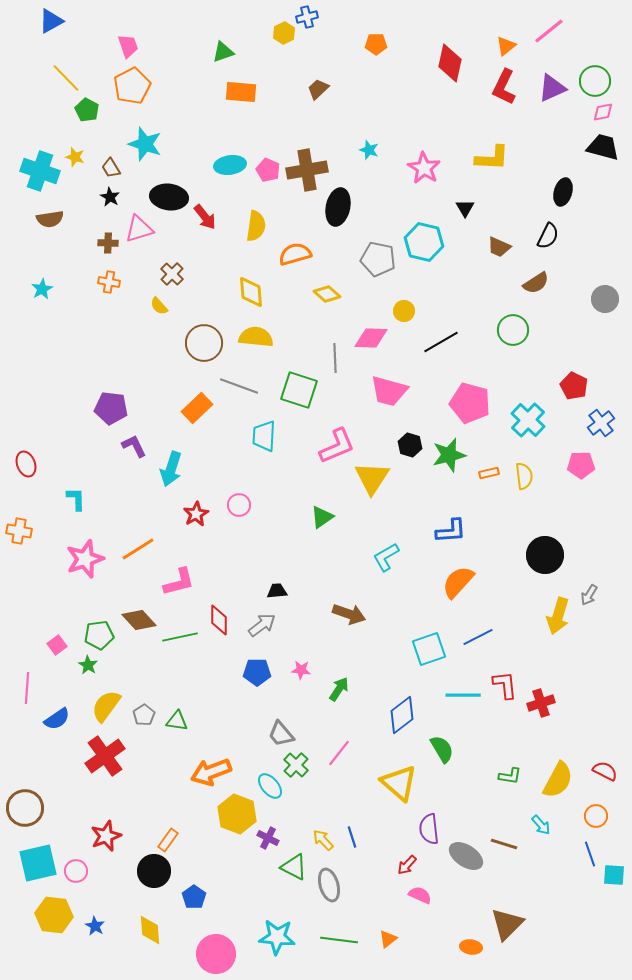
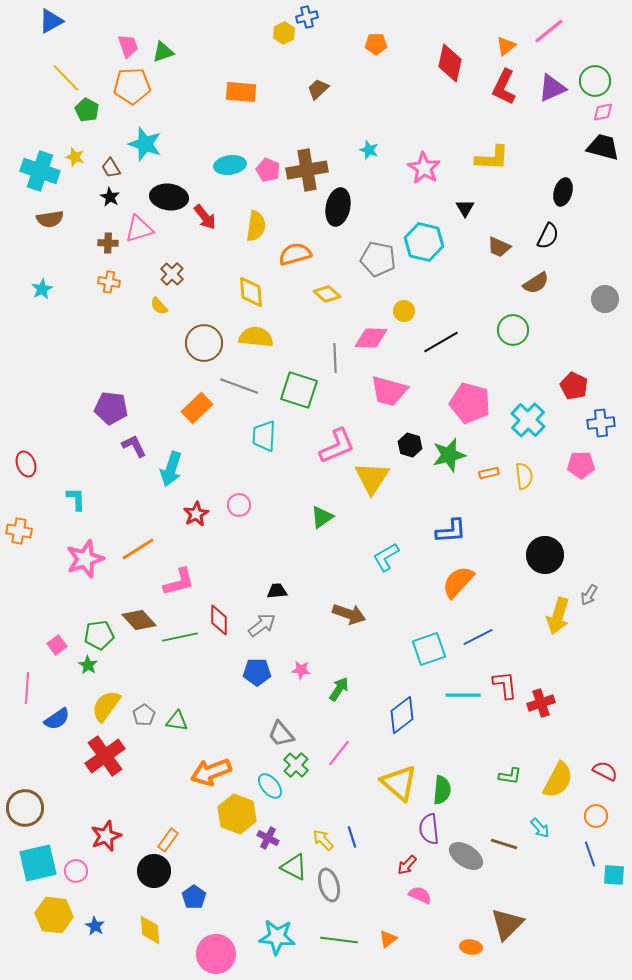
green triangle at (223, 52): moved 60 px left
orange pentagon at (132, 86): rotated 24 degrees clockwise
blue cross at (601, 423): rotated 32 degrees clockwise
green semicircle at (442, 749): moved 41 px down; rotated 36 degrees clockwise
cyan arrow at (541, 825): moved 1 px left, 3 px down
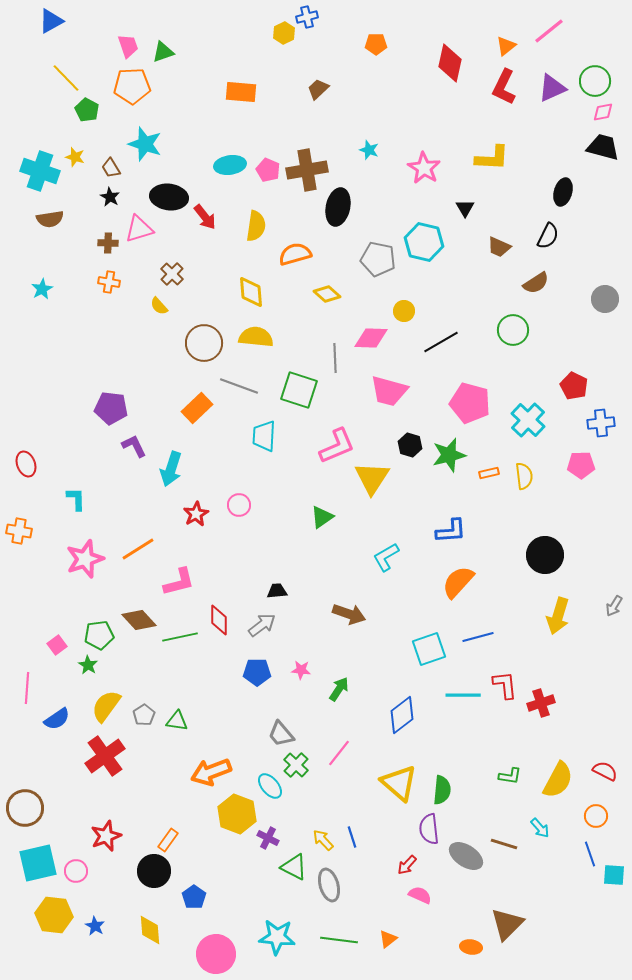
gray arrow at (589, 595): moved 25 px right, 11 px down
blue line at (478, 637): rotated 12 degrees clockwise
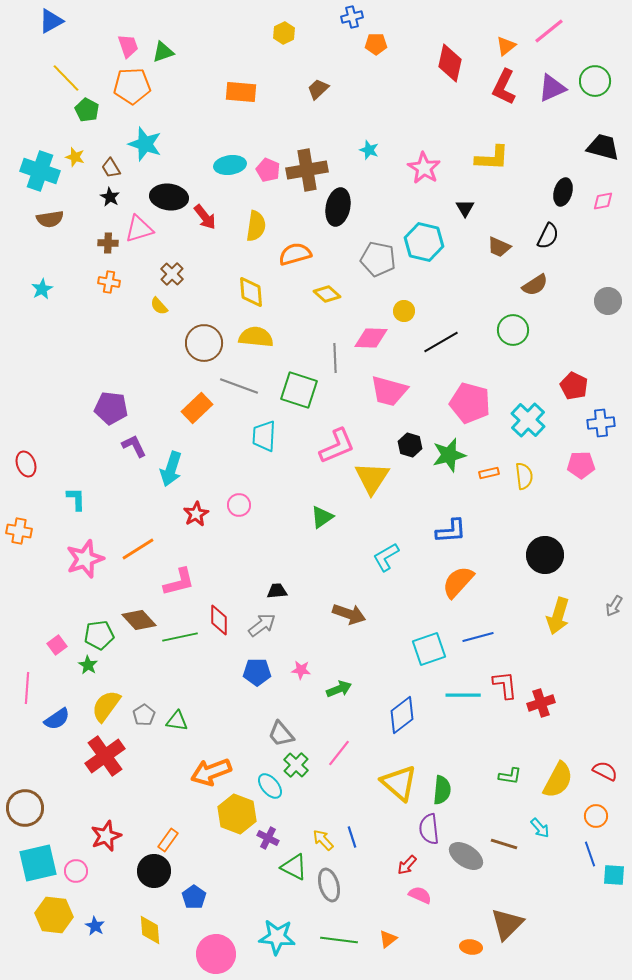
blue cross at (307, 17): moved 45 px right
pink diamond at (603, 112): moved 89 px down
brown semicircle at (536, 283): moved 1 px left, 2 px down
gray circle at (605, 299): moved 3 px right, 2 px down
green arrow at (339, 689): rotated 35 degrees clockwise
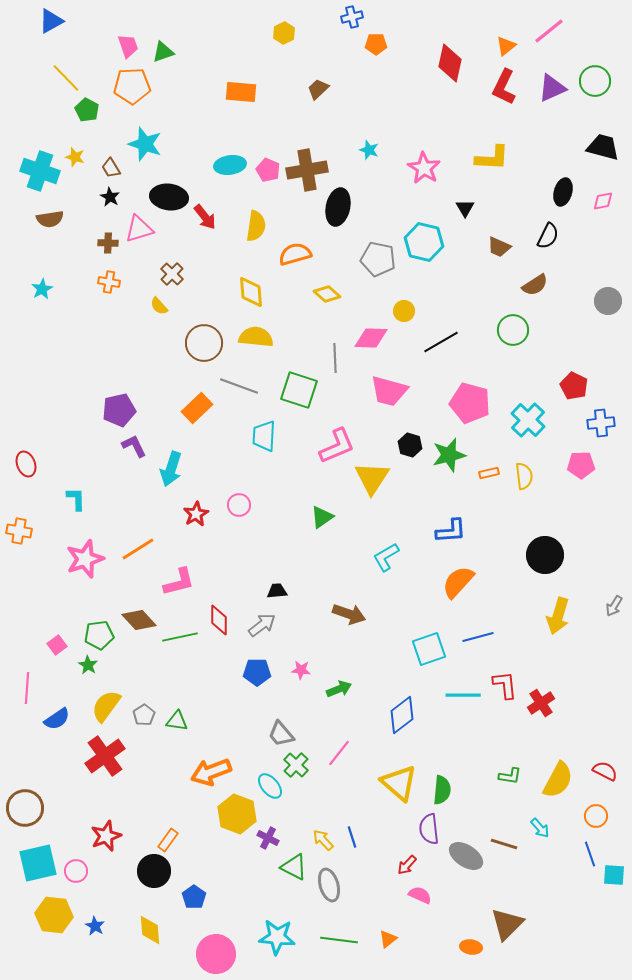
purple pentagon at (111, 408): moved 8 px right, 2 px down; rotated 20 degrees counterclockwise
red cross at (541, 703): rotated 16 degrees counterclockwise
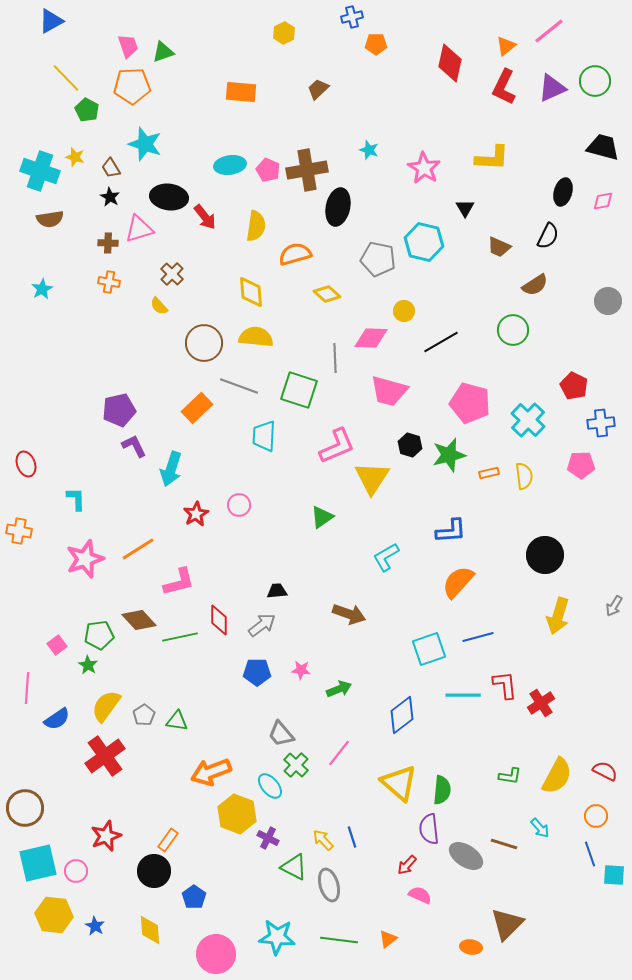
yellow semicircle at (558, 780): moved 1 px left, 4 px up
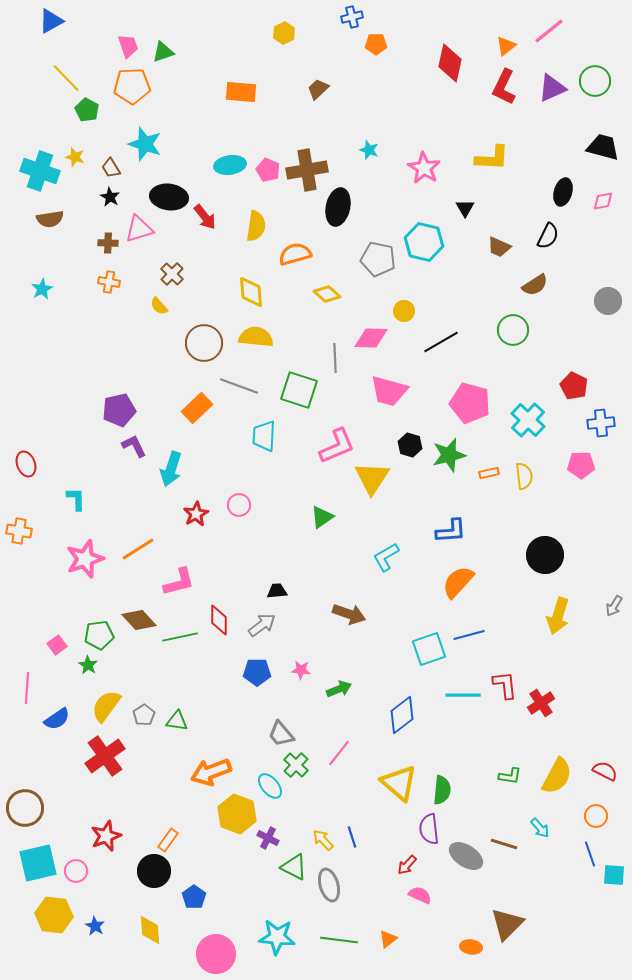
blue line at (478, 637): moved 9 px left, 2 px up
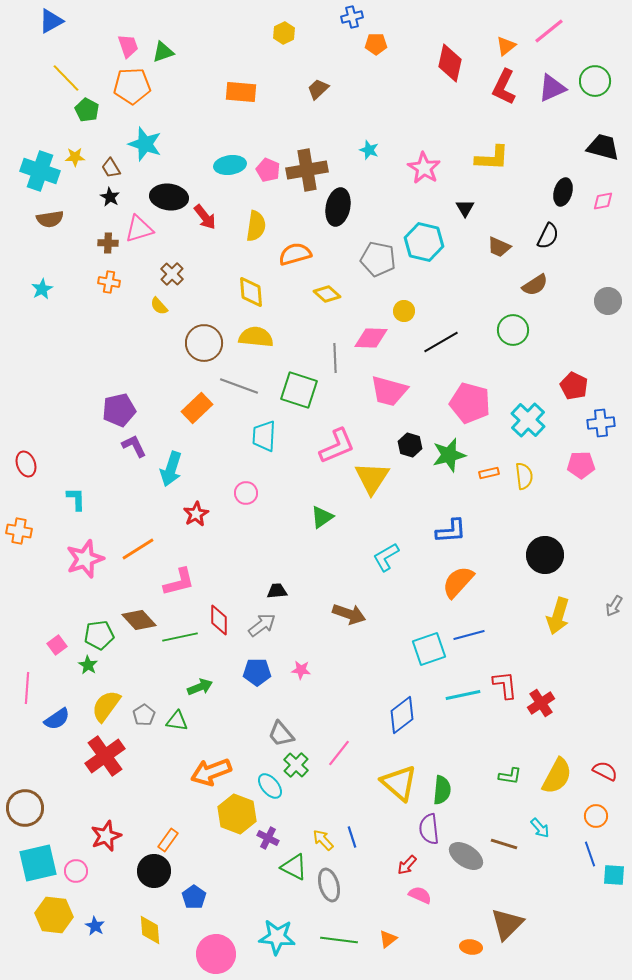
yellow star at (75, 157): rotated 18 degrees counterclockwise
pink circle at (239, 505): moved 7 px right, 12 px up
green arrow at (339, 689): moved 139 px left, 2 px up
cyan line at (463, 695): rotated 12 degrees counterclockwise
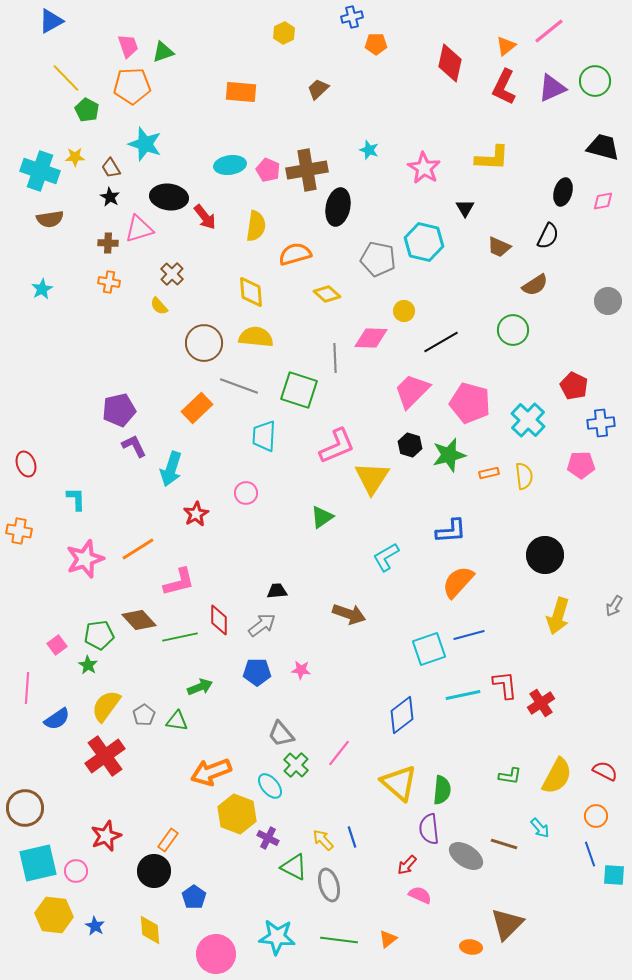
pink trapezoid at (389, 391): moved 23 px right; rotated 120 degrees clockwise
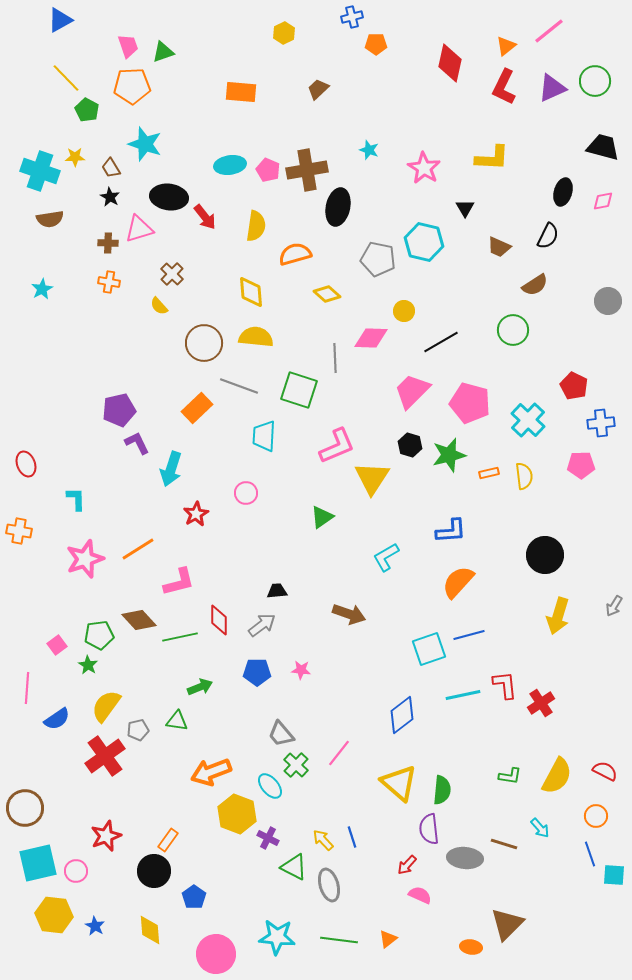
blue triangle at (51, 21): moved 9 px right, 1 px up
purple L-shape at (134, 446): moved 3 px right, 3 px up
gray pentagon at (144, 715): moved 6 px left, 15 px down; rotated 20 degrees clockwise
gray ellipse at (466, 856): moved 1 px left, 2 px down; rotated 28 degrees counterclockwise
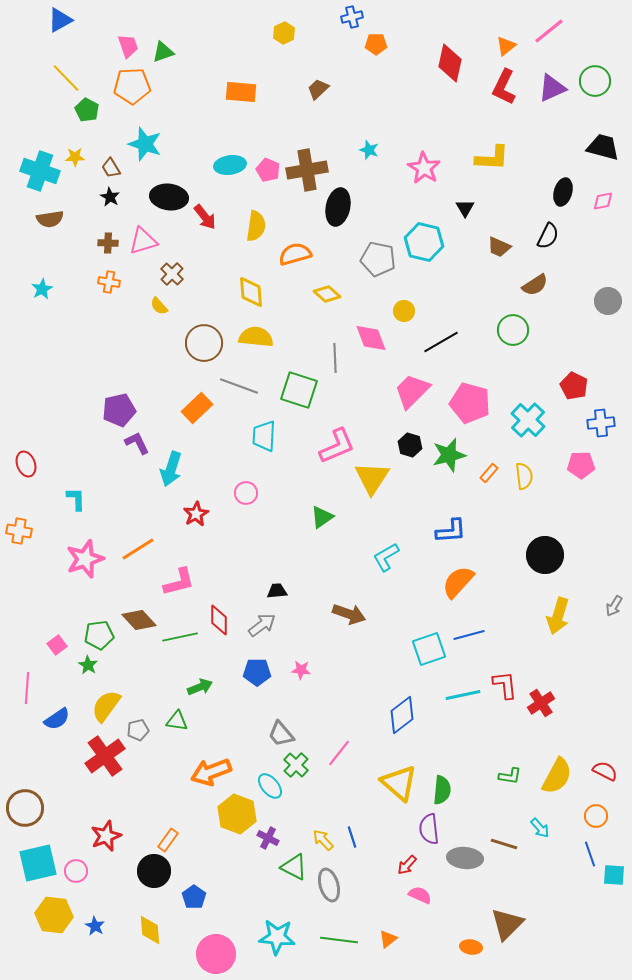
pink triangle at (139, 229): moved 4 px right, 12 px down
pink diamond at (371, 338): rotated 68 degrees clockwise
orange rectangle at (489, 473): rotated 36 degrees counterclockwise
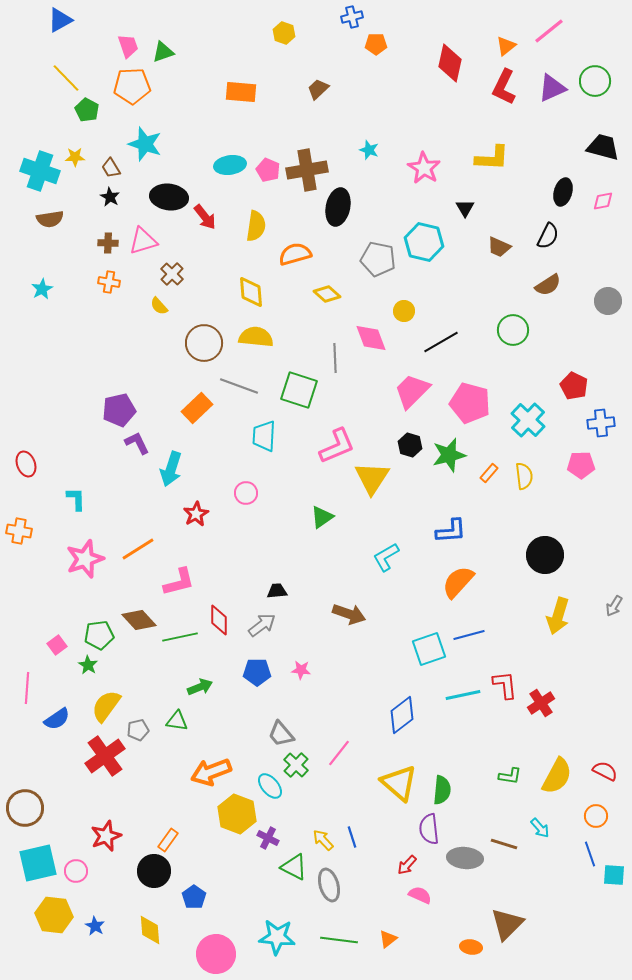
yellow hexagon at (284, 33): rotated 15 degrees counterclockwise
brown semicircle at (535, 285): moved 13 px right
